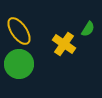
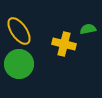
green semicircle: rotated 133 degrees counterclockwise
yellow cross: rotated 20 degrees counterclockwise
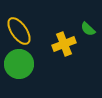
green semicircle: rotated 126 degrees counterclockwise
yellow cross: rotated 35 degrees counterclockwise
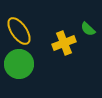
yellow cross: moved 1 px up
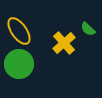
yellow cross: rotated 20 degrees counterclockwise
